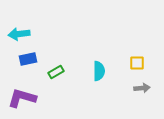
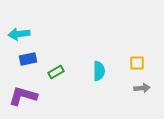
purple L-shape: moved 1 px right, 2 px up
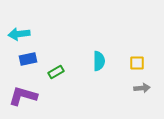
cyan semicircle: moved 10 px up
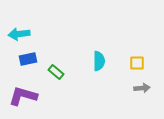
green rectangle: rotated 70 degrees clockwise
